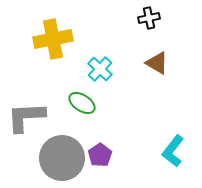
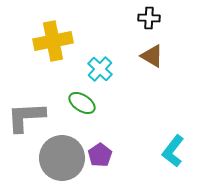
black cross: rotated 15 degrees clockwise
yellow cross: moved 2 px down
brown triangle: moved 5 px left, 7 px up
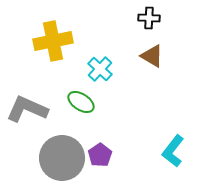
green ellipse: moved 1 px left, 1 px up
gray L-shape: moved 1 px right, 8 px up; rotated 27 degrees clockwise
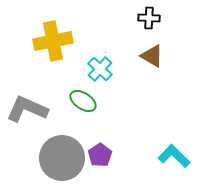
green ellipse: moved 2 px right, 1 px up
cyan L-shape: moved 1 px right, 5 px down; rotated 96 degrees clockwise
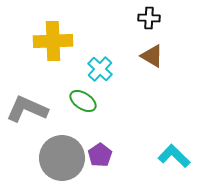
yellow cross: rotated 9 degrees clockwise
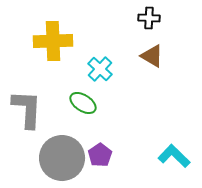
green ellipse: moved 2 px down
gray L-shape: rotated 69 degrees clockwise
